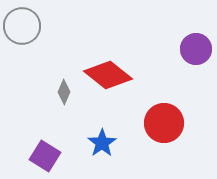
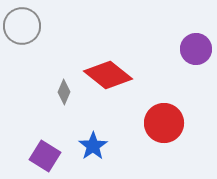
blue star: moved 9 px left, 3 px down
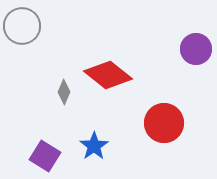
blue star: moved 1 px right
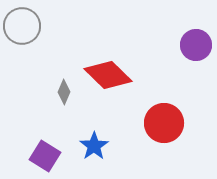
purple circle: moved 4 px up
red diamond: rotated 6 degrees clockwise
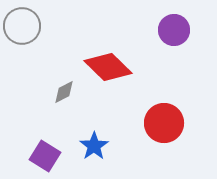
purple circle: moved 22 px left, 15 px up
red diamond: moved 8 px up
gray diamond: rotated 40 degrees clockwise
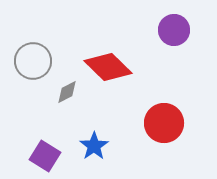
gray circle: moved 11 px right, 35 px down
gray diamond: moved 3 px right
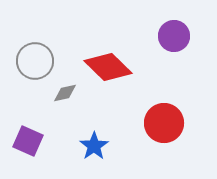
purple circle: moved 6 px down
gray circle: moved 2 px right
gray diamond: moved 2 px left, 1 px down; rotated 15 degrees clockwise
purple square: moved 17 px left, 15 px up; rotated 8 degrees counterclockwise
